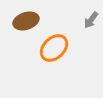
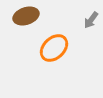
brown ellipse: moved 5 px up
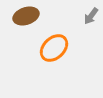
gray arrow: moved 4 px up
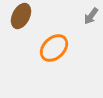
brown ellipse: moved 5 px left; rotated 45 degrees counterclockwise
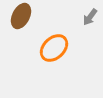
gray arrow: moved 1 px left, 1 px down
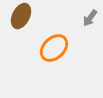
gray arrow: moved 1 px down
